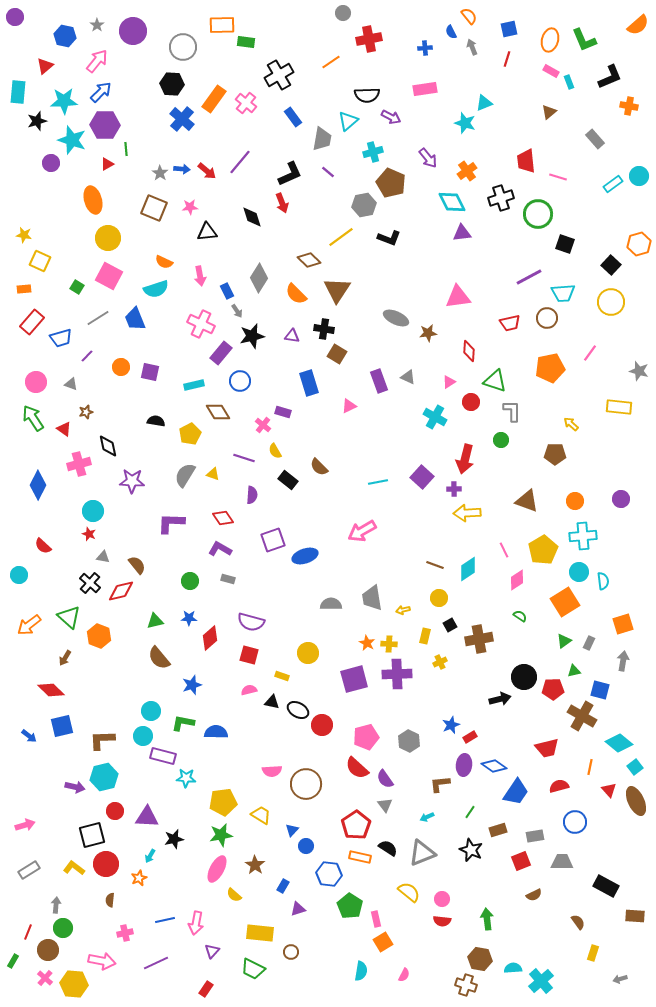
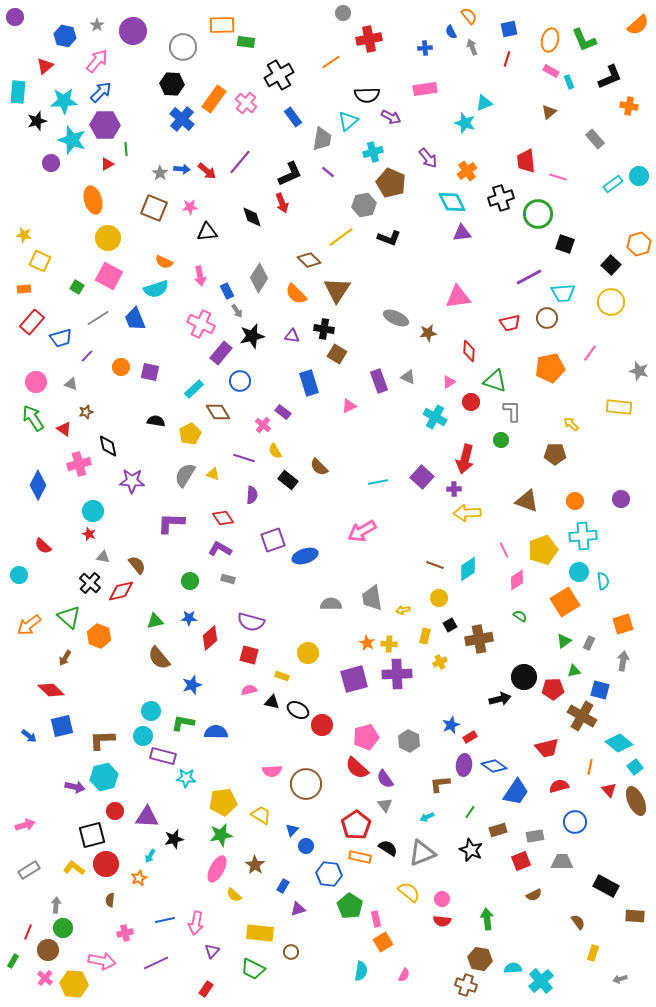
cyan rectangle at (194, 385): moved 4 px down; rotated 30 degrees counterclockwise
purple rectangle at (283, 412): rotated 21 degrees clockwise
yellow pentagon at (543, 550): rotated 12 degrees clockwise
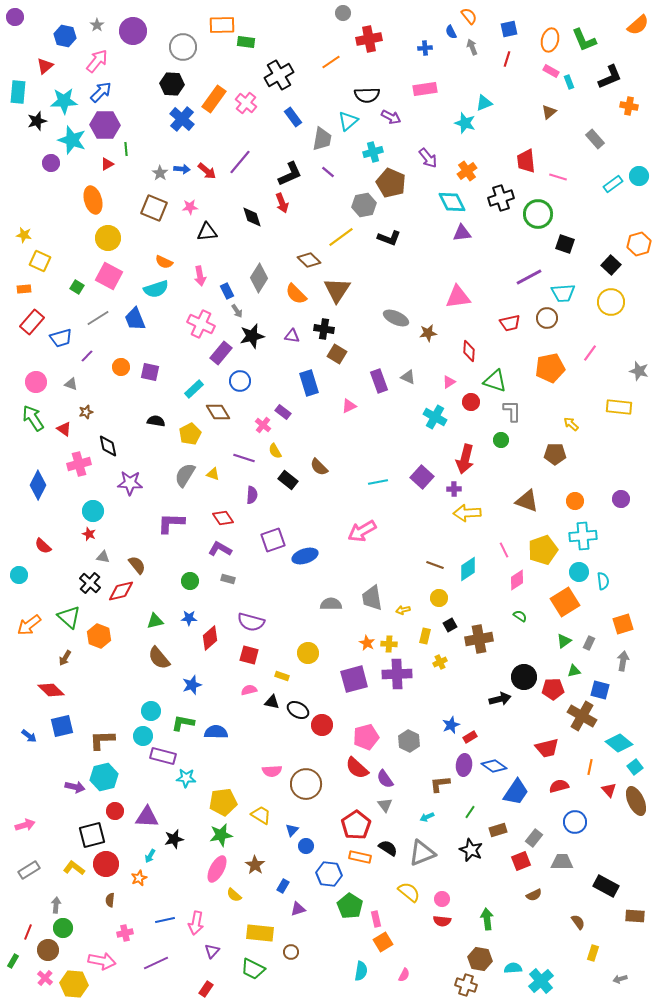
purple star at (132, 481): moved 2 px left, 2 px down
gray rectangle at (535, 836): moved 1 px left, 2 px down; rotated 42 degrees counterclockwise
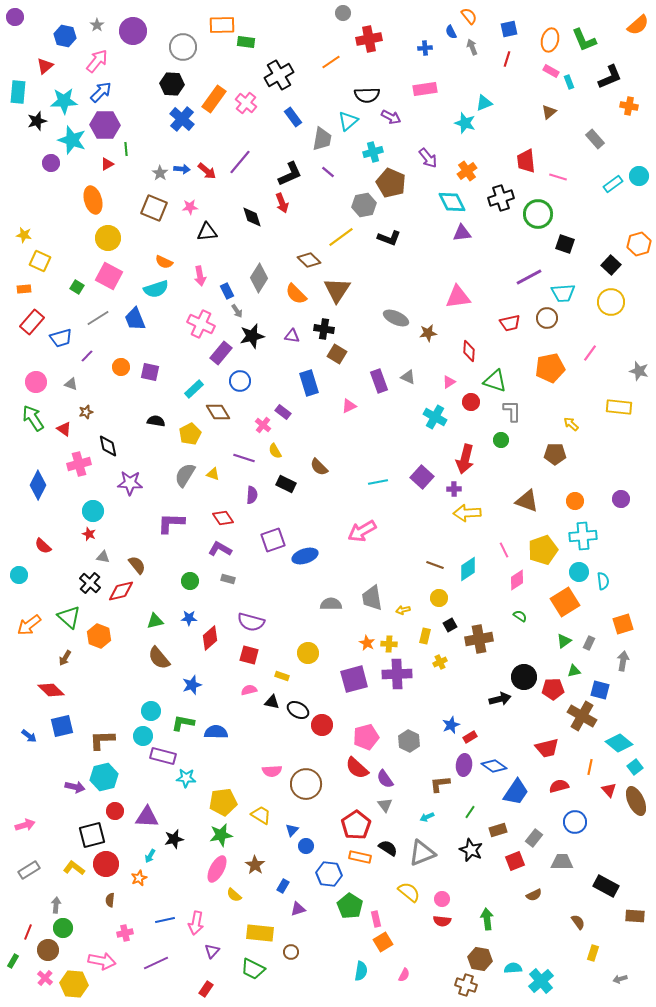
black rectangle at (288, 480): moved 2 px left, 4 px down; rotated 12 degrees counterclockwise
red square at (521, 861): moved 6 px left
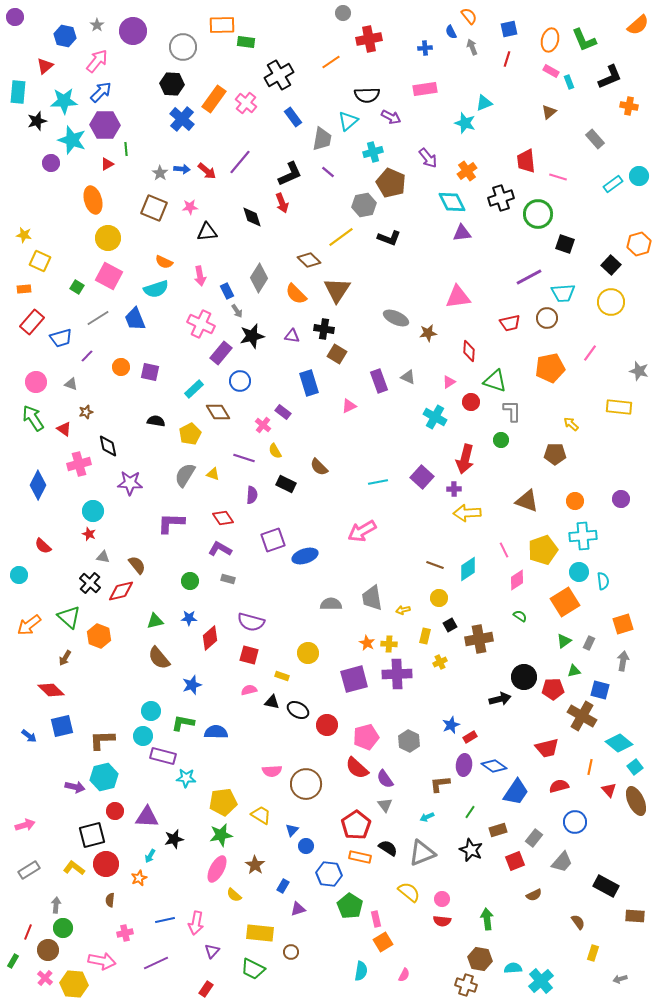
red circle at (322, 725): moved 5 px right
gray trapezoid at (562, 862): rotated 130 degrees clockwise
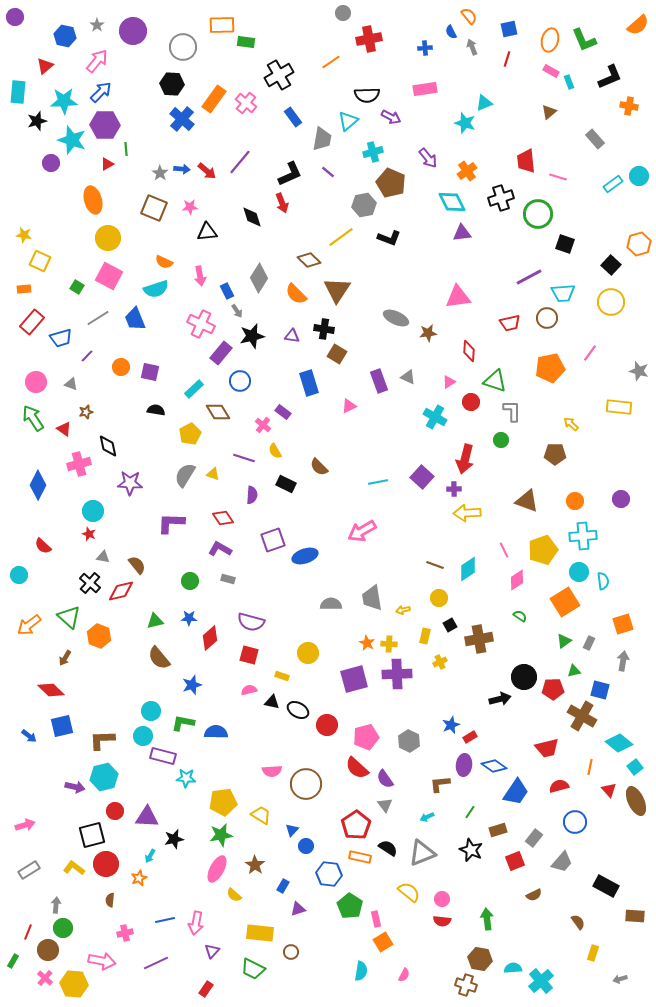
black semicircle at (156, 421): moved 11 px up
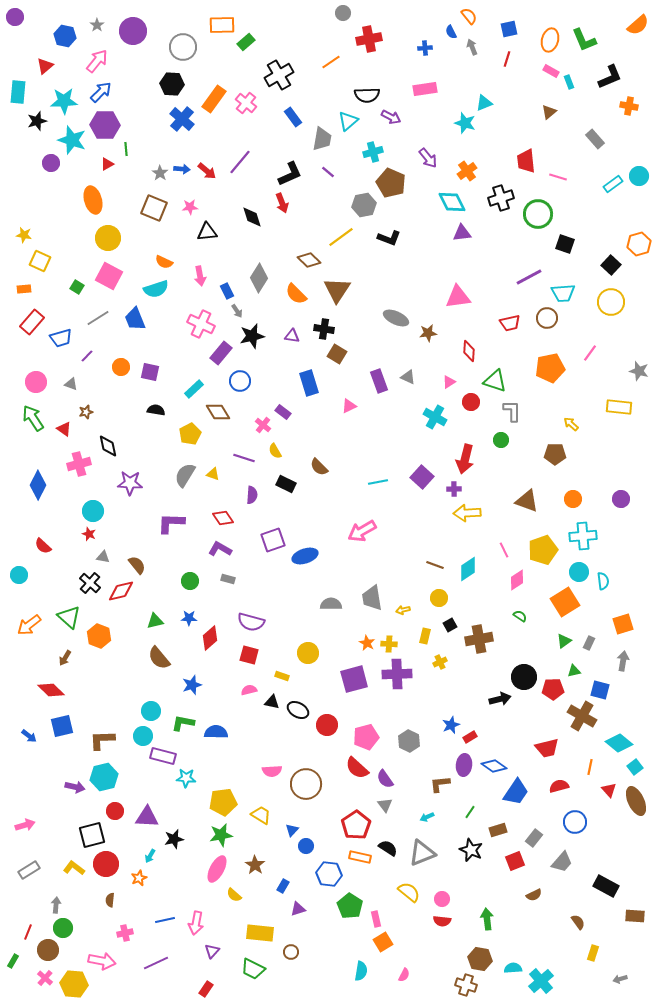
green rectangle at (246, 42): rotated 48 degrees counterclockwise
orange circle at (575, 501): moved 2 px left, 2 px up
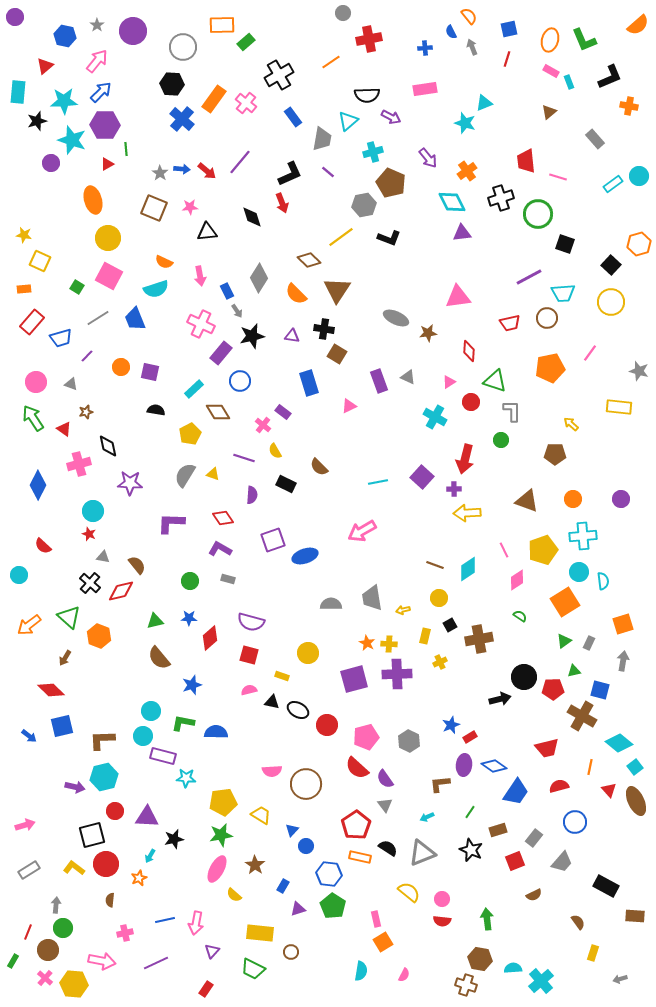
green pentagon at (350, 906): moved 17 px left
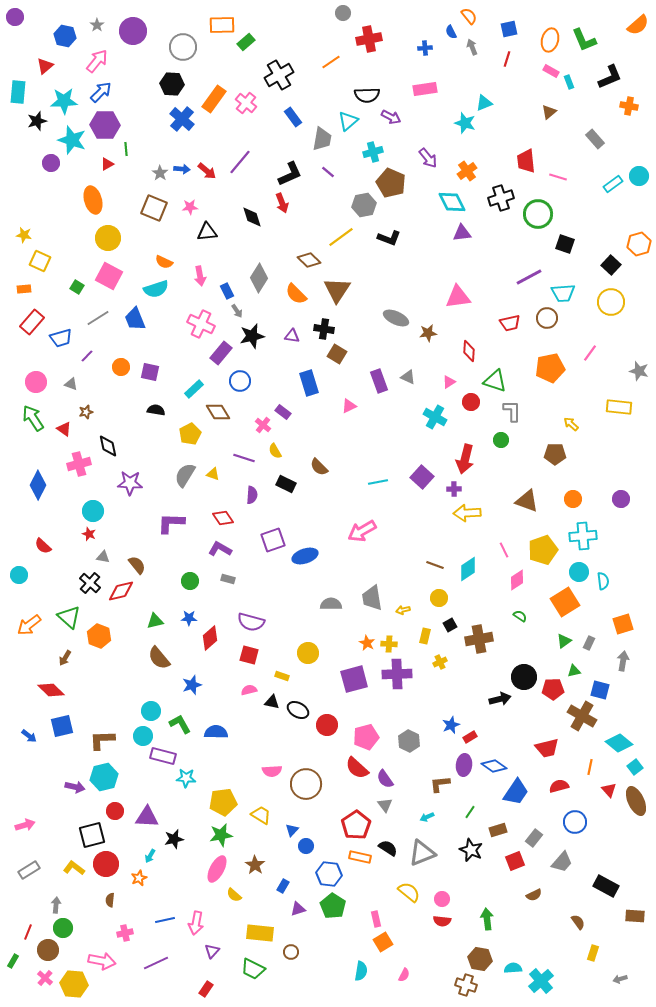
green L-shape at (183, 723): moved 3 px left, 1 px down; rotated 50 degrees clockwise
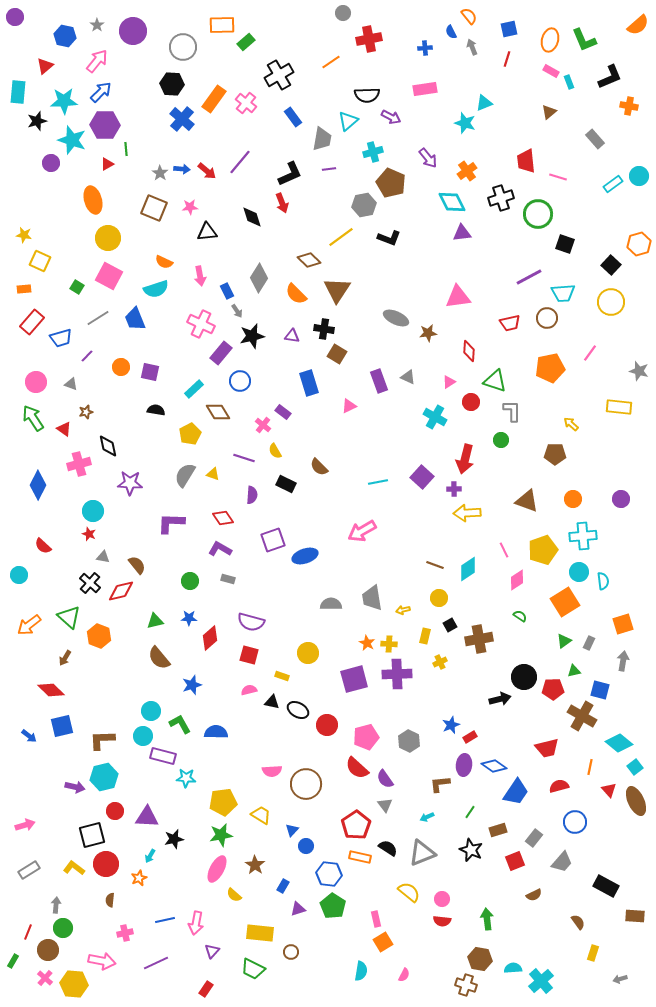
purple line at (328, 172): moved 1 px right, 3 px up; rotated 48 degrees counterclockwise
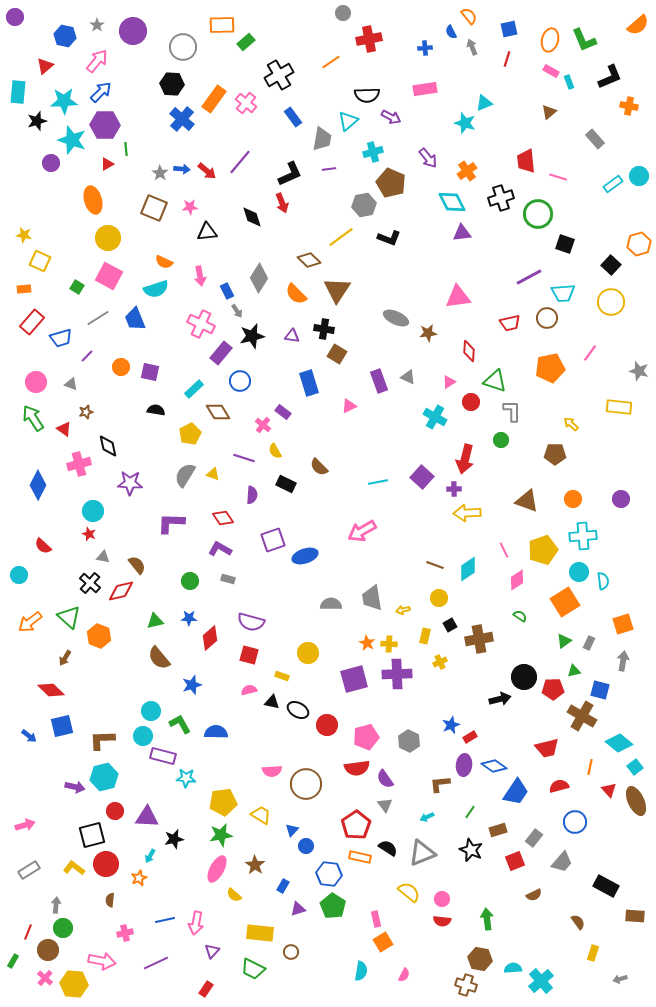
orange arrow at (29, 625): moved 1 px right, 3 px up
red semicircle at (357, 768): rotated 50 degrees counterclockwise
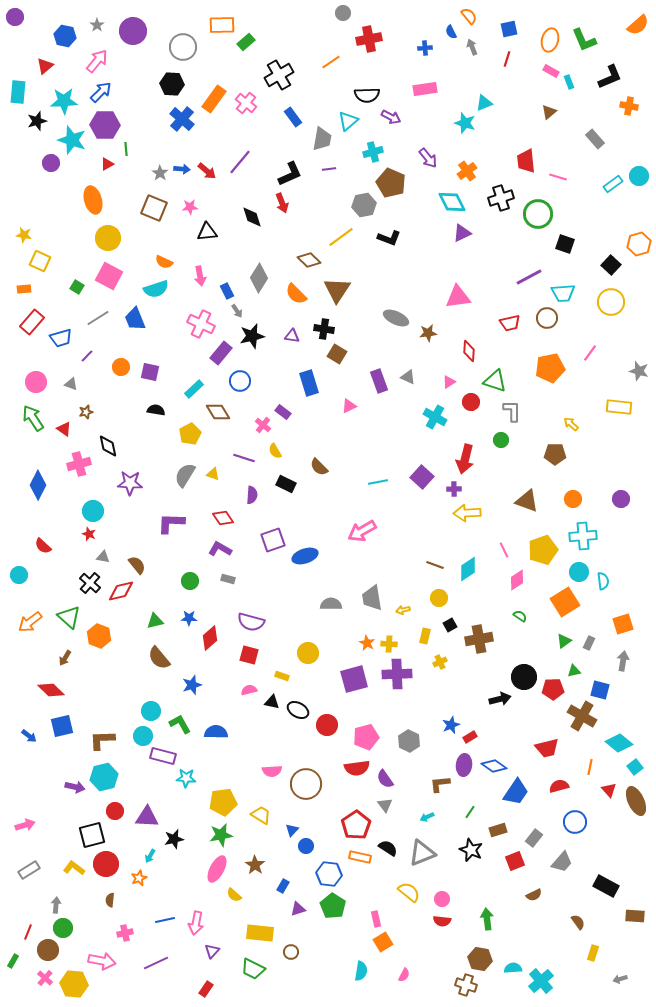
purple triangle at (462, 233): rotated 18 degrees counterclockwise
